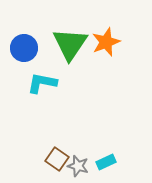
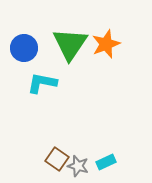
orange star: moved 2 px down
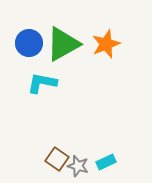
green triangle: moved 7 px left; rotated 27 degrees clockwise
blue circle: moved 5 px right, 5 px up
